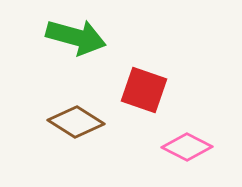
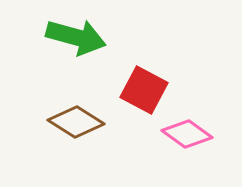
red square: rotated 9 degrees clockwise
pink diamond: moved 13 px up; rotated 9 degrees clockwise
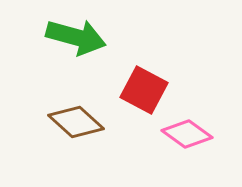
brown diamond: rotated 10 degrees clockwise
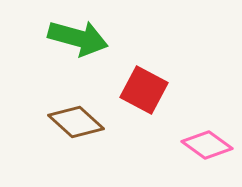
green arrow: moved 2 px right, 1 px down
pink diamond: moved 20 px right, 11 px down
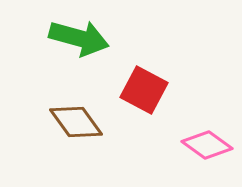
green arrow: moved 1 px right
brown diamond: rotated 12 degrees clockwise
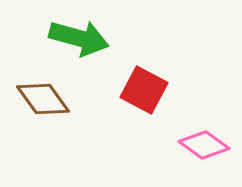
brown diamond: moved 33 px left, 23 px up
pink diamond: moved 3 px left
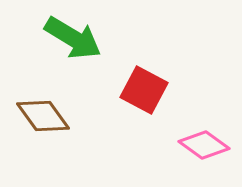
green arrow: moved 6 px left; rotated 16 degrees clockwise
brown diamond: moved 17 px down
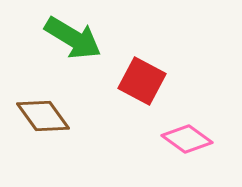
red square: moved 2 px left, 9 px up
pink diamond: moved 17 px left, 6 px up
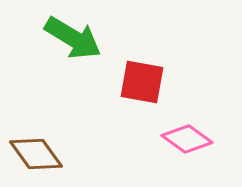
red square: moved 1 px down; rotated 18 degrees counterclockwise
brown diamond: moved 7 px left, 38 px down
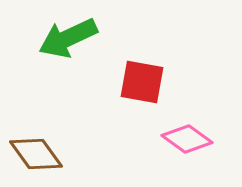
green arrow: moved 5 px left; rotated 124 degrees clockwise
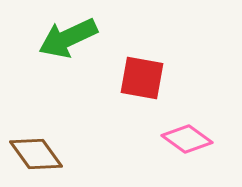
red square: moved 4 px up
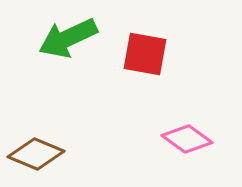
red square: moved 3 px right, 24 px up
brown diamond: rotated 32 degrees counterclockwise
